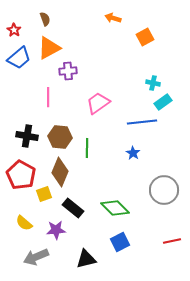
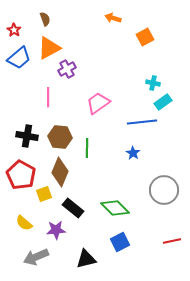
purple cross: moved 1 px left, 2 px up; rotated 24 degrees counterclockwise
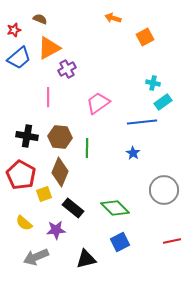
brown semicircle: moved 5 px left; rotated 48 degrees counterclockwise
red star: rotated 24 degrees clockwise
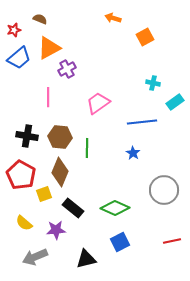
cyan rectangle: moved 12 px right
green diamond: rotated 20 degrees counterclockwise
gray arrow: moved 1 px left
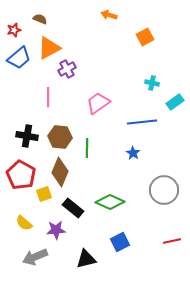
orange arrow: moved 4 px left, 3 px up
cyan cross: moved 1 px left
green diamond: moved 5 px left, 6 px up
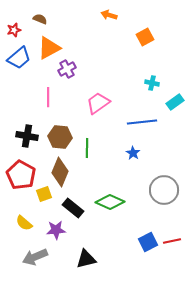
blue square: moved 28 px right
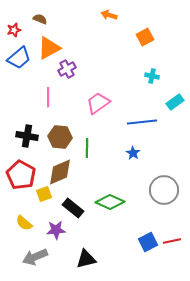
cyan cross: moved 7 px up
brown diamond: rotated 44 degrees clockwise
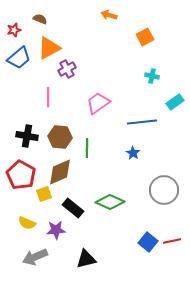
yellow semicircle: moved 3 px right; rotated 18 degrees counterclockwise
blue square: rotated 24 degrees counterclockwise
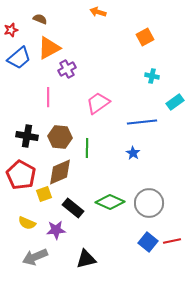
orange arrow: moved 11 px left, 3 px up
red star: moved 3 px left
gray circle: moved 15 px left, 13 px down
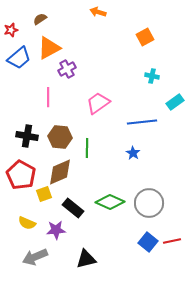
brown semicircle: rotated 56 degrees counterclockwise
